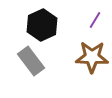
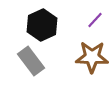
purple line: rotated 12 degrees clockwise
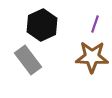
purple line: moved 4 px down; rotated 24 degrees counterclockwise
gray rectangle: moved 3 px left, 1 px up
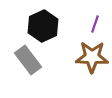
black hexagon: moved 1 px right, 1 px down
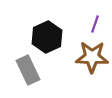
black hexagon: moved 4 px right, 11 px down
gray rectangle: moved 10 px down; rotated 12 degrees clockwise
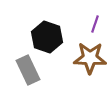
black hexagon: rotated 16 degrees counterclockwise
brown star: moved 2 px left, 1 px down
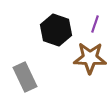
black hexagon: moved 9 px right, 7 px up
gray rectangle: moved 3 px left, 7 px down
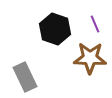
purple line: rotated 42 degrees counterclockwise
black hexagon: moved 1 px left, 1 px up
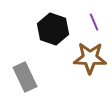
purple line: moved 1 px left, 2 px up
black hexagon: moved 2 px left
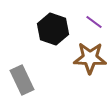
purple line: rotated 30 degrees counterclockwise
gray rectangle: moved 3 px left, 3 px down
